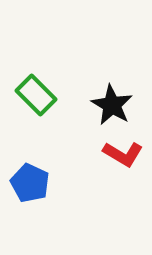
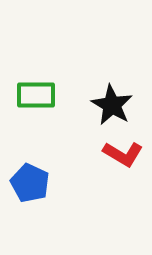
green rectangle: rotated 45 degrees counterclockwise
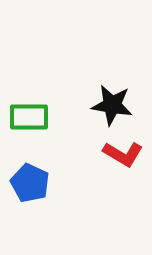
green rectangle: moved 7 px left, 22 px down
black star: rotated 21 degrees counterclockwise
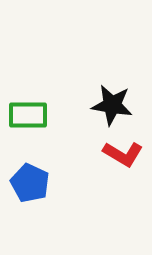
green rectangle: moved 1 px left, 2 px up
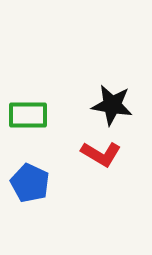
red L-shape: moved 22 px left
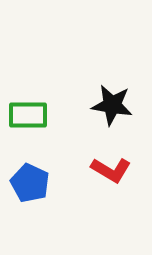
red L-shape: moved 10 px right, 16 px down
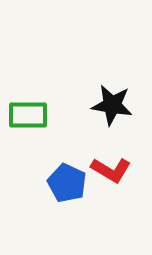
blue pentagon: moved 37 px right
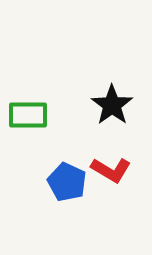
black star: rotated 27 degrees clockwise
blue pentagon: moved 1 px up
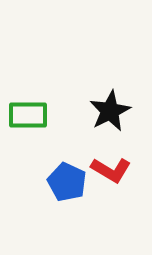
black star: moved 2 px left, 6 px down; rotated 9 degrees clockwise
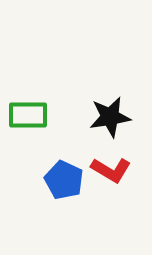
black star: moved 6 px down; rotated 18 degrees clockwise
blue pentagon: moved 3 px left, 2 px up
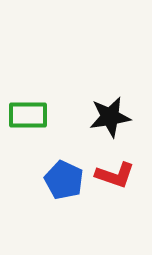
red L-shape: moved 4 px right, 5 px down; rotated 12 degrees counterclockwise
